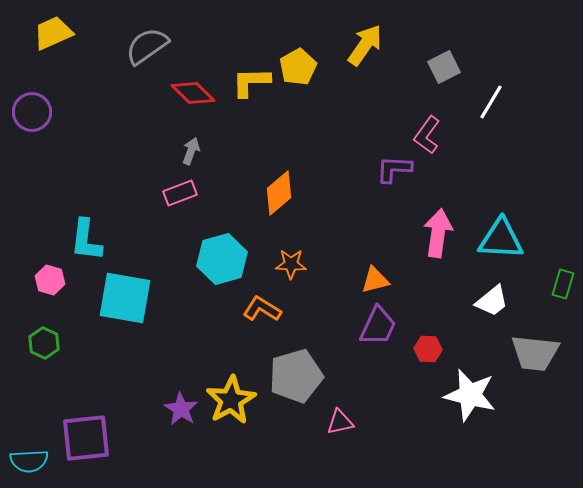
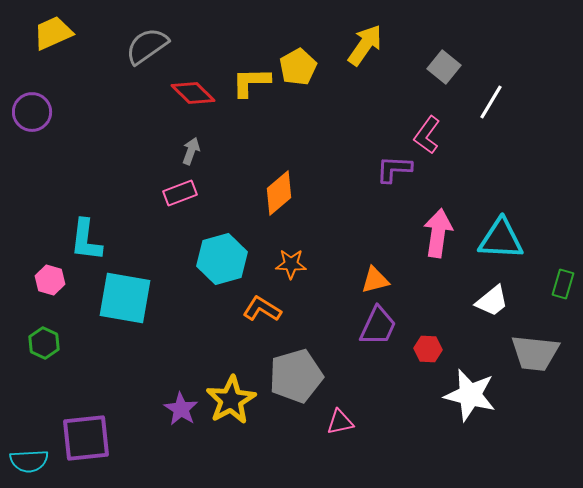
gray square: rotated 24 degrees counterclockwise
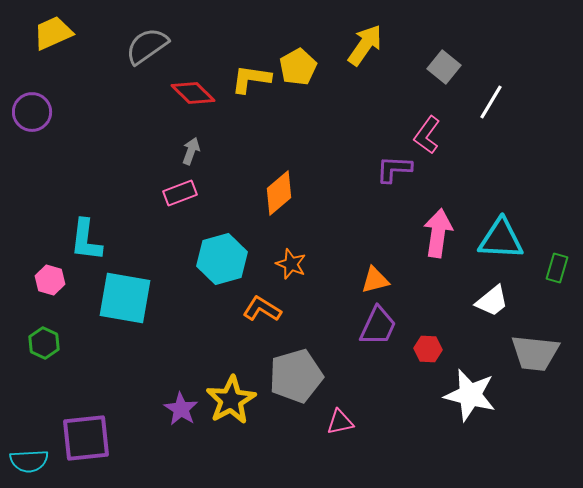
yellow L-shape: moved 3 px up; rotated 9 degrees clockwise
orange star: rotated 20 degrees clockwise
green rectangle: moved 6 px left, 16 px up
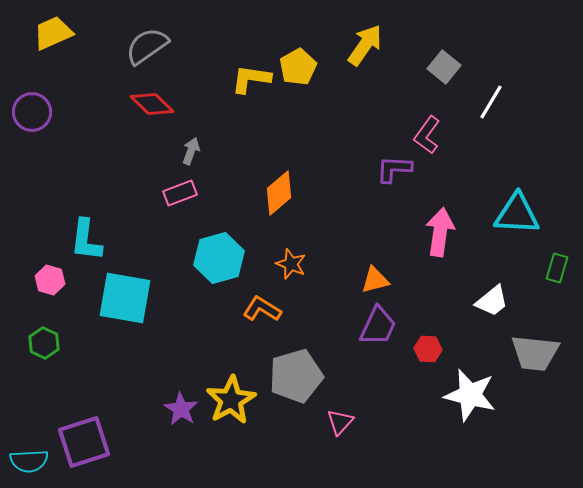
red diamond: moved 41 px left, 11 px down
pink arrow: moved 2 px right, 1 px up
cyan triangle: moved 16 px right, 25 px up
cyan hexagon: moved 3 px left, 1 px up
pink triangle: rotated 36 degrees counterclockwise
purple square: moved 2 px left, 4 px down; rotated 12 degrees counterclockwise
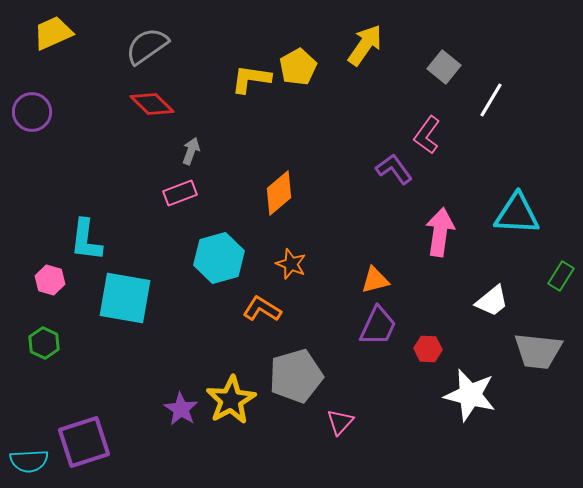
white line: moved 2 px up
purple L-shape: rotated 51 degrees clockwise
green rectangle: moved 4 px right, 8 px down; rotated 16 degrees clockwise
gray trapezoid: moved 3 px right, 2 px up
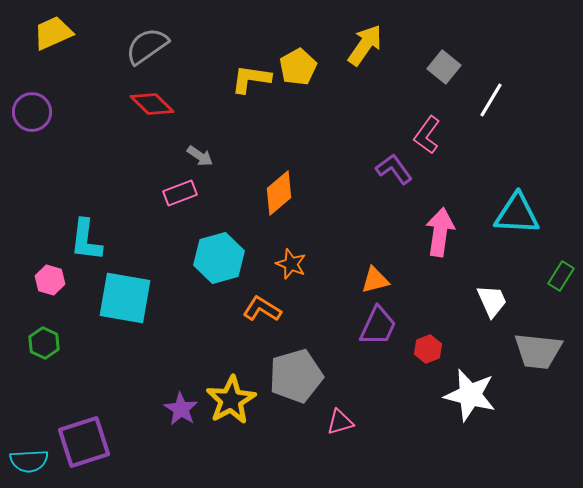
gray arrow: moved 9 px right, 5 px down; rotated 104 degrees clockwise
white trapezoid: rotated 75 degrees counterclockwise
red hexagon: rotated 24 degrees counterclockwise
pink triangle: rotated 32 degrees clockwise
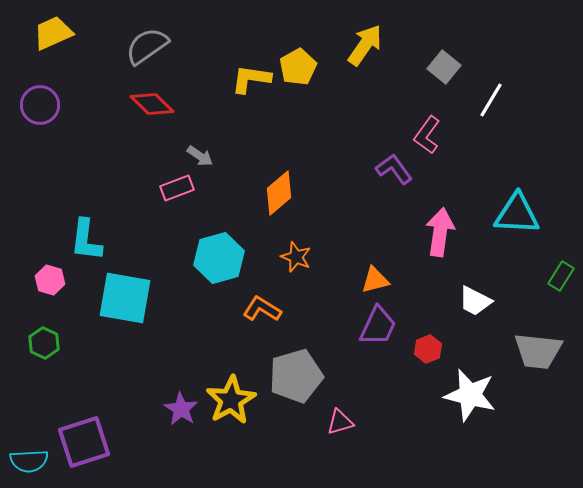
purple circle: moved 8 px right, 7 px up
pink rectangle: moved 3 px left, 5 px up
orange star: moved 5 px right, 7 px up
white trapezoid: moved 17 px left; rotated 141 degrees clockwise
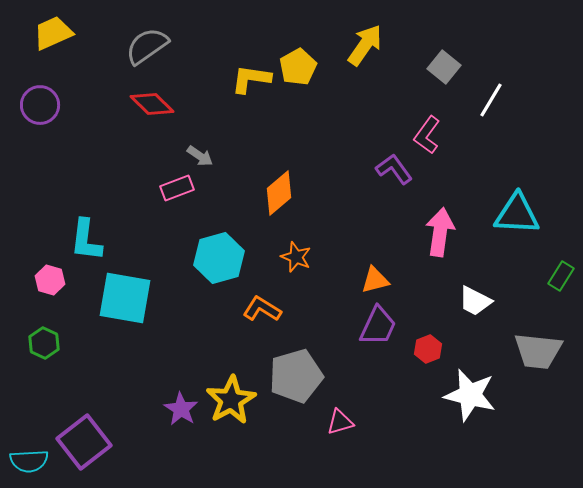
purple square: rotated 20 degrees counterclockwise
